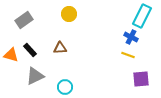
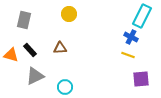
gray rectangle: rotated 42 degrees counterclockwise
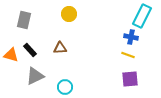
blue cross: rotated 16 degrees counterclockwise
purple square: moved 11 px left
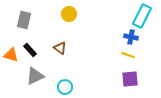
brown triangle: rotated 40 degrees clockwise
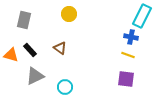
purple square: moved 4 px left; rotated 12 degrees clockwise
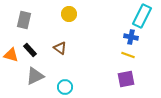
purple square: rotated 18 degrees counterclockwise
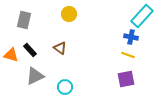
cyan rectangle: rotated 15 degrees clockwise
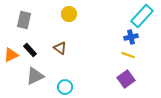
blue cross: rotated 24 degrees counterclockwise
orange triangle: rotated 42 degrees counterclockwise
purple square: rotated 24 degrees counterclockwise
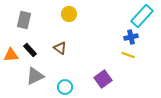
orange triangle: rotated 21 degrees clockwise
purple square: moved 23 px left
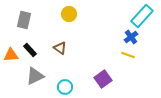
blue cross: rotated 24 degrees counterclockwise
